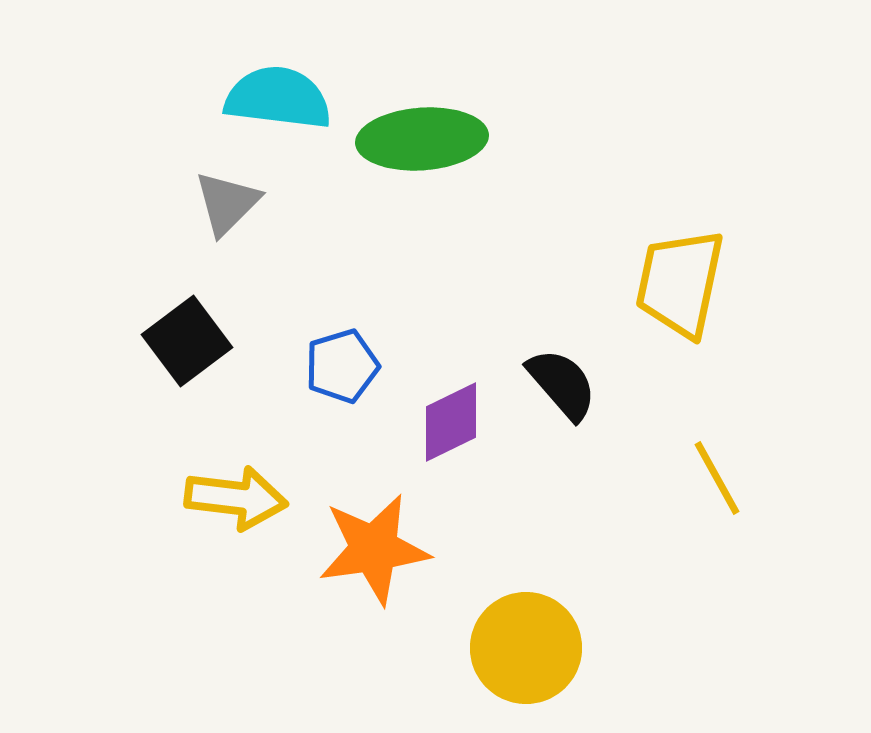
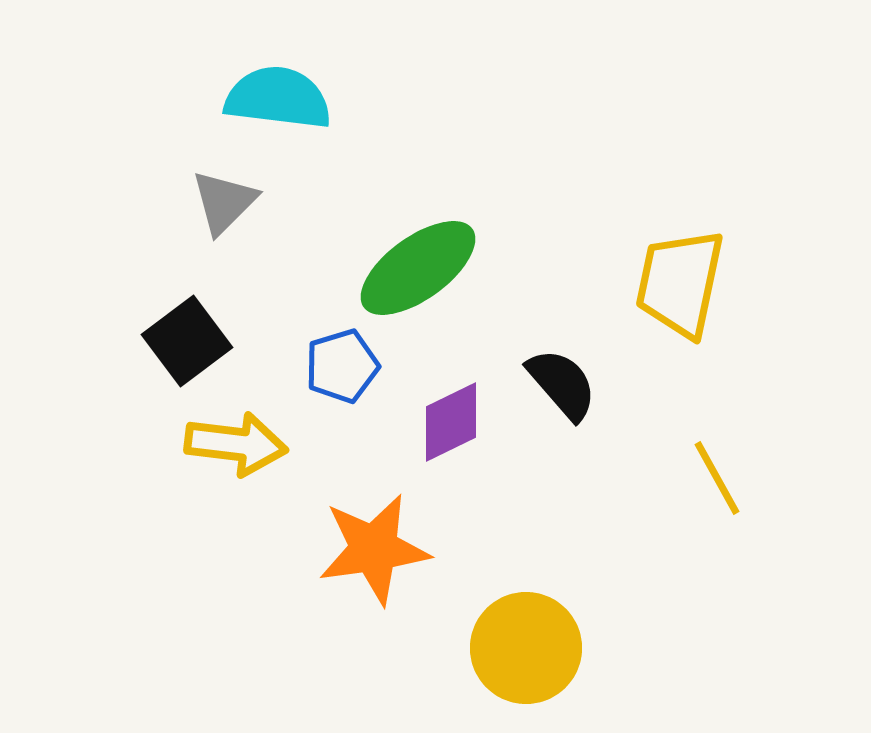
green ellipse: moved 4 px left, 129 px down; rotated 32 degrees counterclockwise
gray triangle: moved 3 px left, 1 px up
yellow arrow: moved 54 px up
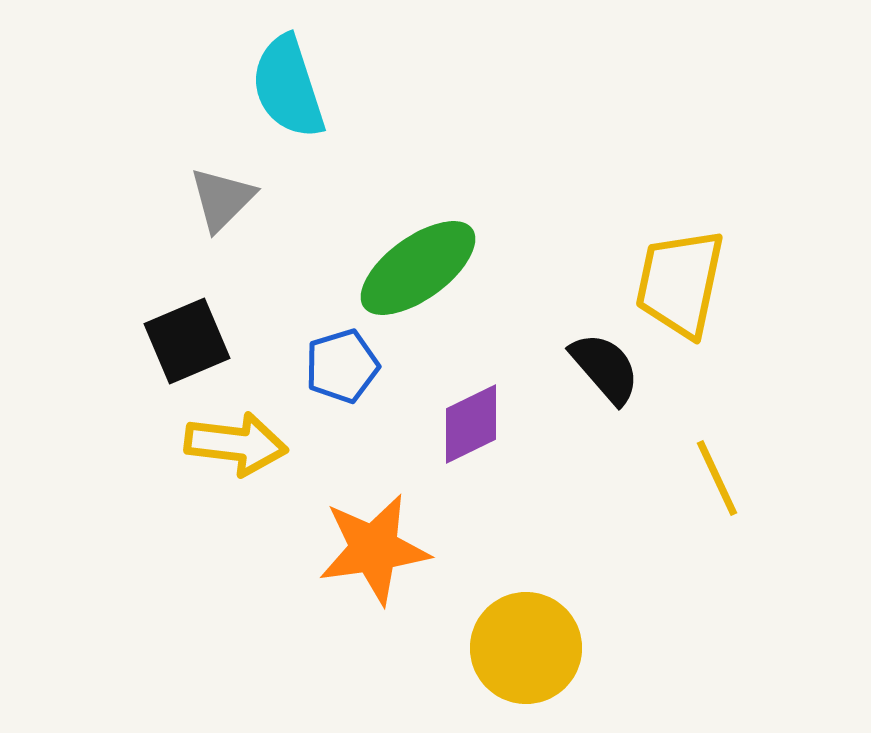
cyan semicircle: moved 10 px right, 11 px up; rotated 115 degrees counterclockwise
gray triangle: moved 2 px left, 3 px up
black square: rotated 14 degrees clockwise
black semicircle: moved 43 px right, 16 px up
purple diamond: moved 20 px right, 2 px down
yellow line: rotated 4 degrees clockwise
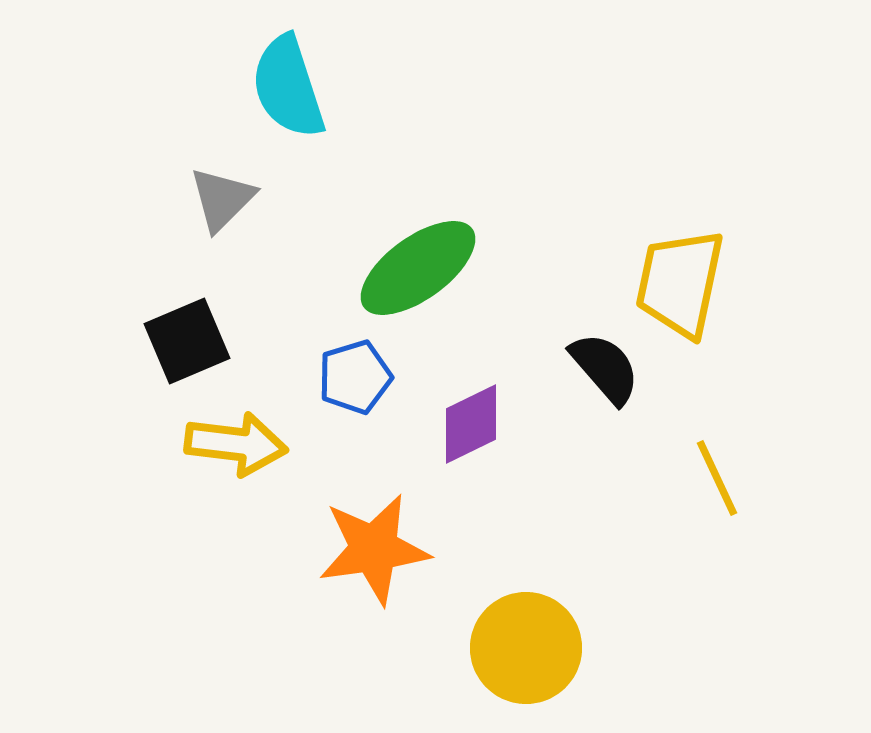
blue pentagon: moved 13 px right, 11 px down
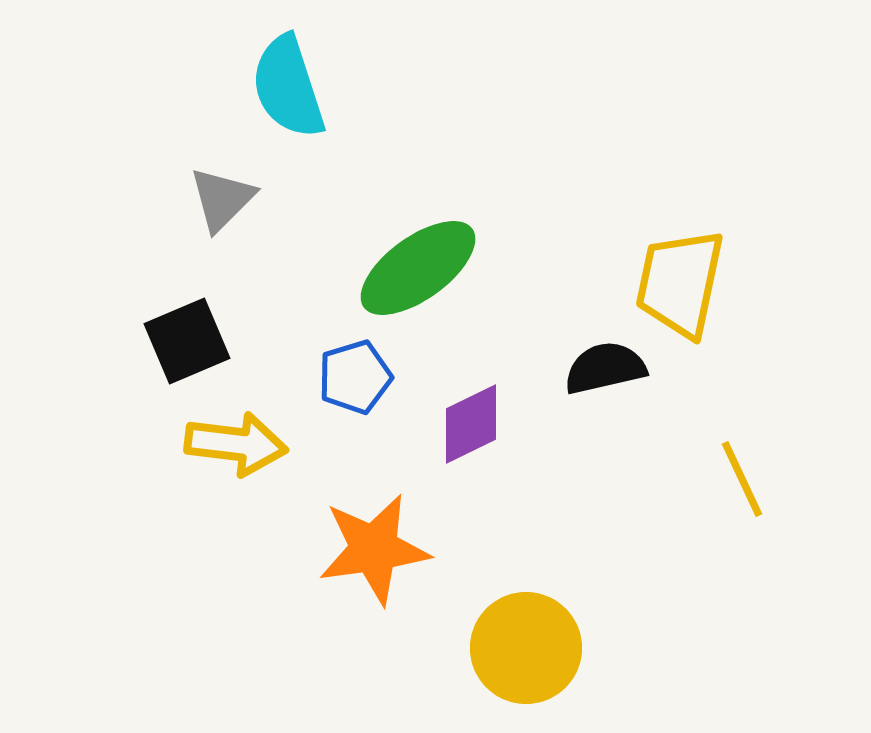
black semicircle: rotated 62 degrees counterclockwise
yellow line: moved 25 px right, 1 px down
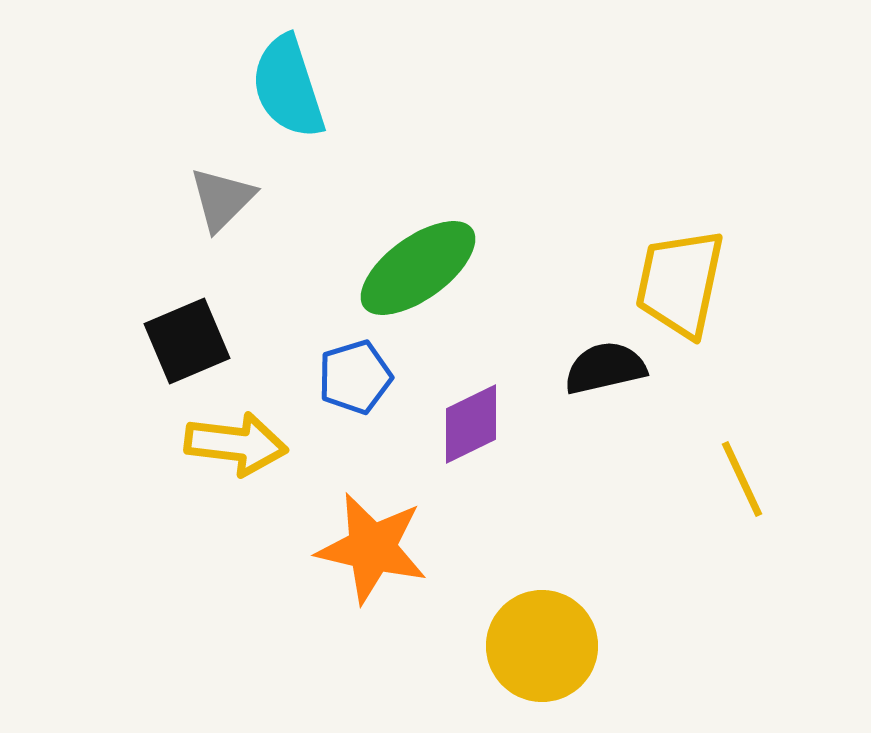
orange star: moved 2 px left, 1 px up; rotated 21 degrees clockwise
yellow circle: moved 16 px right, 2 px up
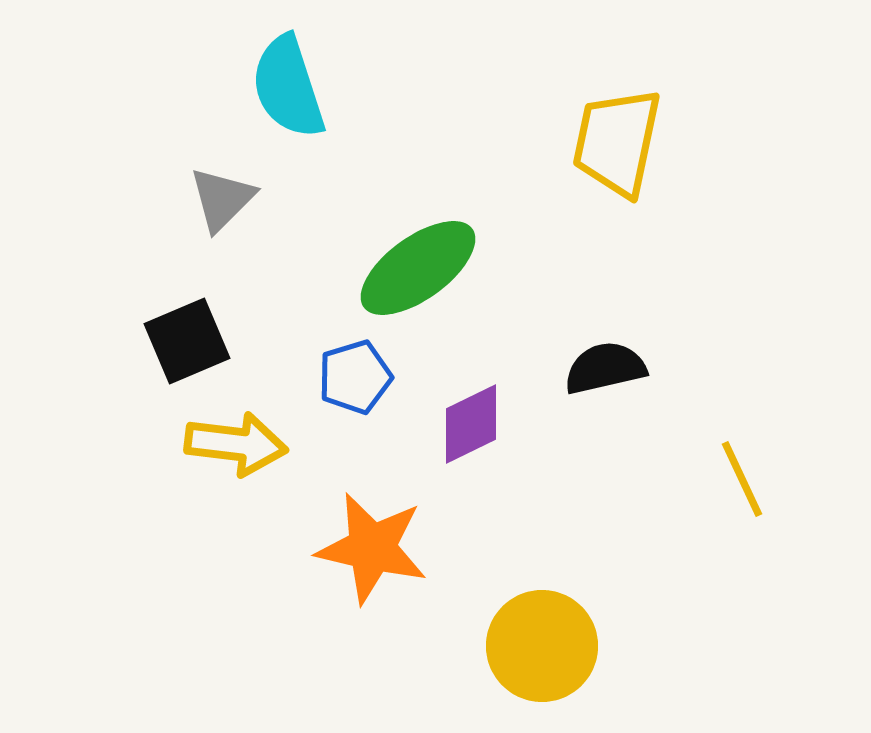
yellow trapezoid: moved 63 px left, 141 px up
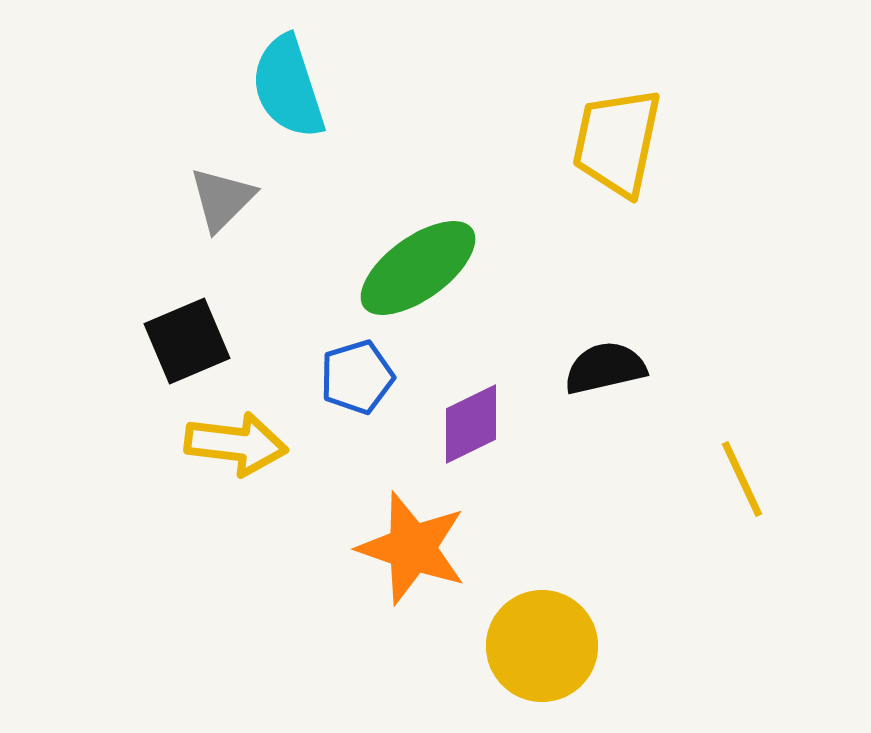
blue pentagon: moved 2 px right
orange star: moved 40 px right; rotated 6 degrees clockwise
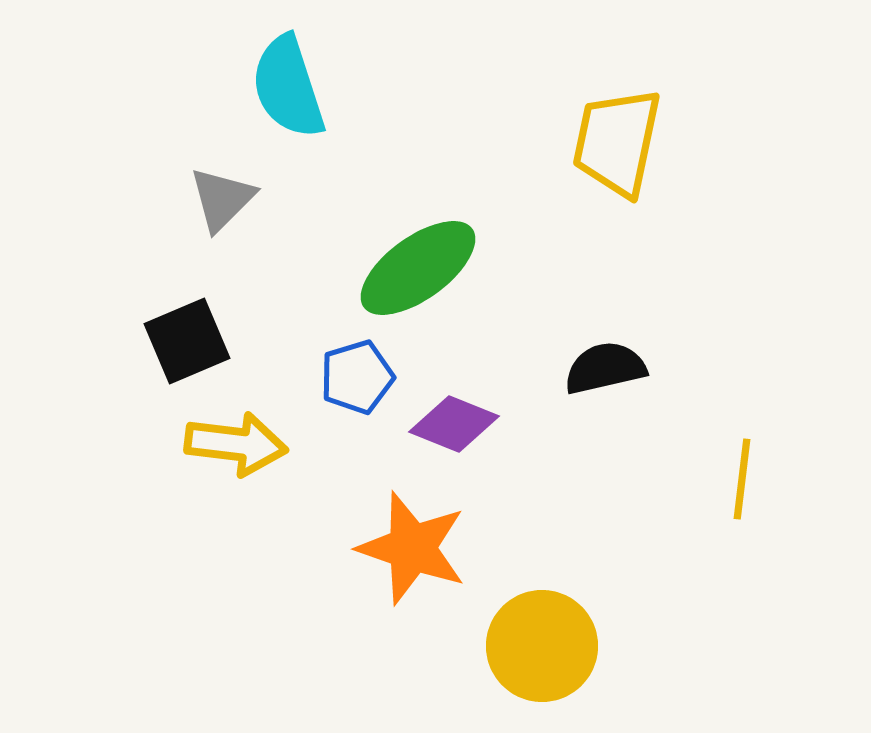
purple diamond: moved 17 px left; rotated 48 degrees clockwise
yellow line: rotated 32 degrees clockwise
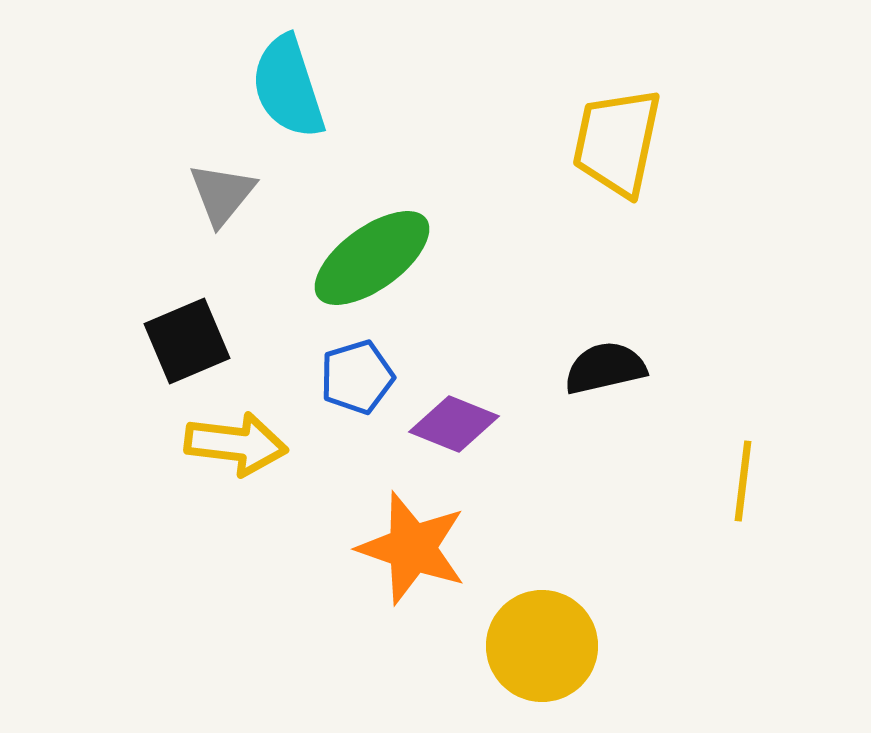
gray triangle: moved 5 px up; rotated 6 degrees counterclockwise
green ellipse: moved 46 px left, 10 px up
yellow line: moved 1 px right, 2 px down
